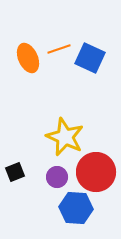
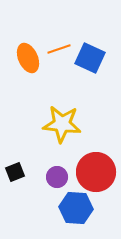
yellow star: moved 3 px left, 13 px up; rotated 18 degrees counterclockwise
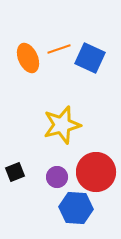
yellow star: moved 1 px down; rotated 21 degrees counterclockwise
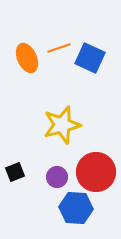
orange line: moved 1 px up
orange ellipse: moved 1 px left
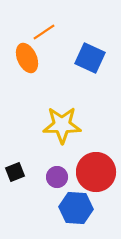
orange line: moved 15 px left, 16 px up; rotated 15 degrees counterclockwise
yellow star: rotated 15 degrees clockwise
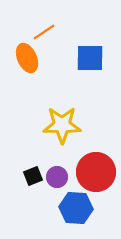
blue square: rotated 24 degrees counterclockwise
black square: moved 18 px right, 4 px down
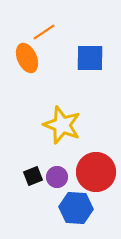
yellow star: rotated 21 degrees clockwise
